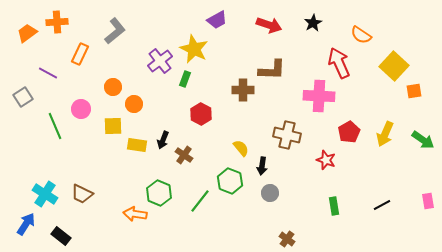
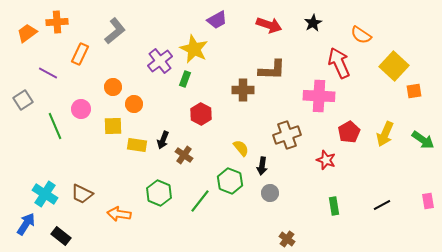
gray square at (23, 97): moved 3 px down
brown cross at (287, 135): rotated 32 degrees counterclockwise
orange arrow at (135, 214): moved 16 px left
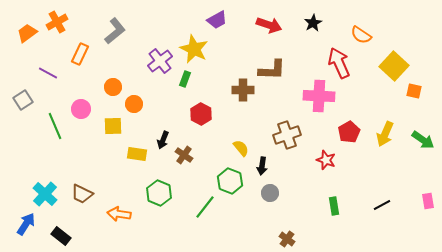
orange cross at (57, 22): rotated 25 degrees counterclockwise
orange square at (414, 91): rotated 21 degrees clockwise
yellow rectangle at (137, 145): moved 9 px down
cyan cross at (45, 194): rotated 10 degrees clockwise
green line at (200, 201): moved 5 px right, 6 px down
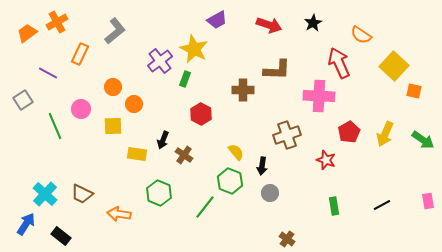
brown L-shape at (272, 70): moved 5 px right
yellow semicircle at (241, 148): moved 5 px left, 4 px down
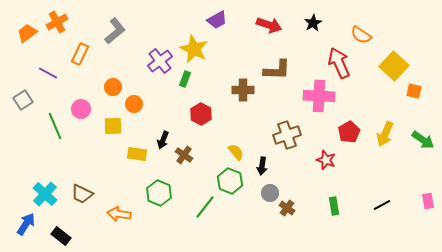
brown cross at (287, 239): moved 31 px up
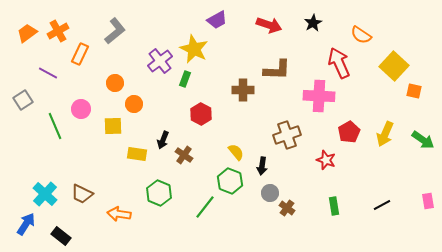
orange cross at (57, 22): moved 1 px right, 9 px down
orange circle at (113, 87): moved 2 px right, 4 px up
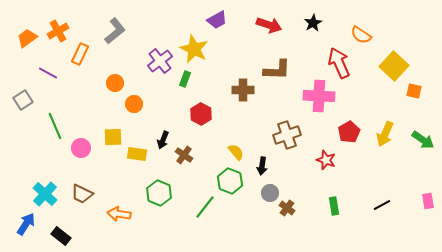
orange trapezoid at (27, 33): moved 5 px down
pink circle at (81, 109): moved 39 px down
yellow square at (113, 126): moved 11 px down
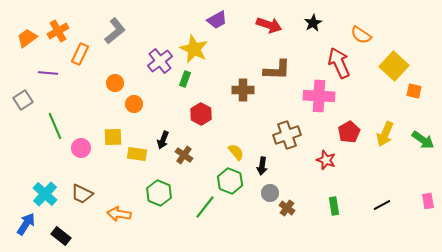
purple line at (48, 73): rotated 24 degrees counterclockwise
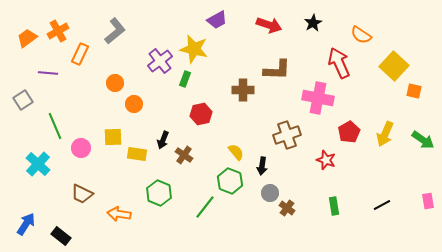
yellow star at (194, 49): rotated 12 degrees counterclockwise
pink cross at (319, 96): moved 1 px left, 2 px down; rotated 8 degrees clockwise
red hexagon at (201, 114): rotated 20 degrees clockwise
cyan cross at (45, 194): moved 7 px left, 30 px up
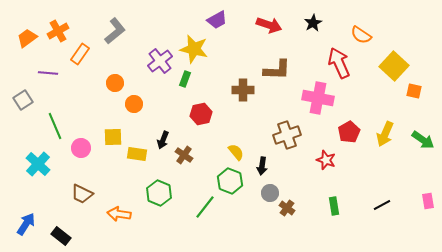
orange rectangle at (80, 54): rotated 10 degrees clockwise
